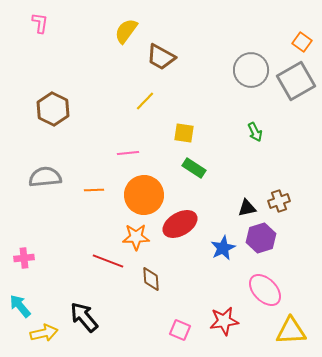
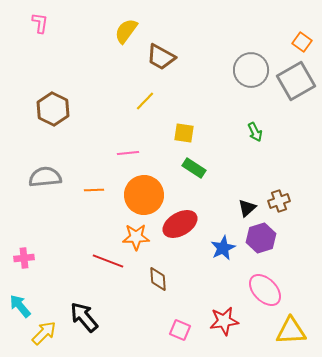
black triangle: rotated 30 degrees counterclockwise
brown diamond: moved 7 px right
yellow arrow: rotated 32 degrees counterclockwise
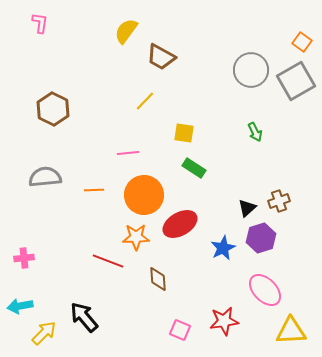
cyan arrow: rotated 60 degrees counterclockwise
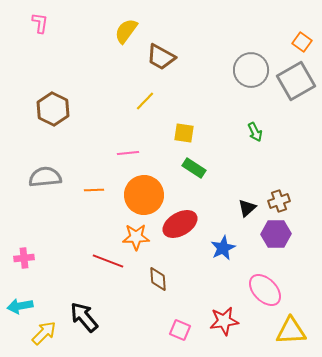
purple hexagon: moved 15 px right, 4 px up; rotated 16 degrees clockwise
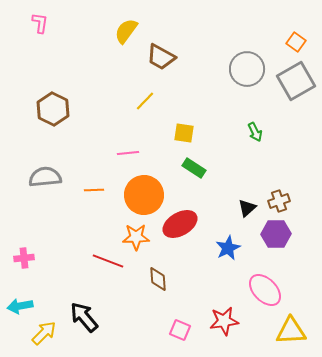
orange square: moved 6 px left
gray circle: moved 4 px left, 1 px up
blue star: moved 5 px right
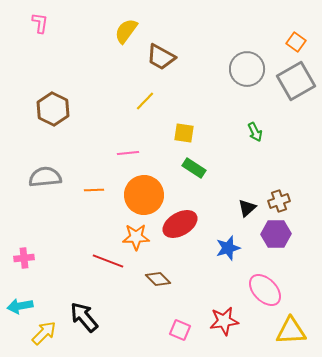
blue star: rotated 10 degrees clockwise
brown diamond: rotated 40 degrees counterclockwise
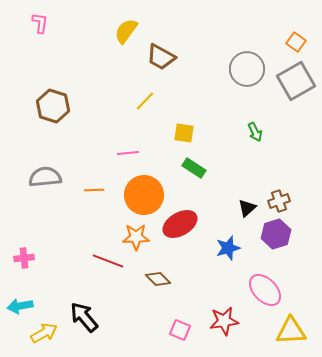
brown hexagon: moved 3 px up; rotated 8 degrees counterclockwise
purple hexagon: rotated 16 degrees counterclockwise
yellow arrow: rotated 16 degrees clockwise
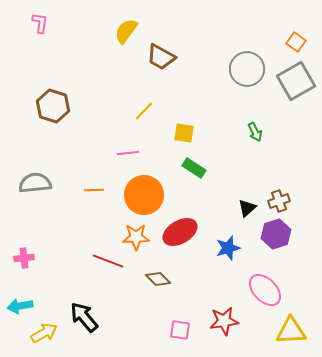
yellow line: moved 1 px left, 10 px down
gray semicircle: moved 10 px left, 6 px down
red ellipse: moved 8 px down
pink square: rotated 15 degrees counterclockwise
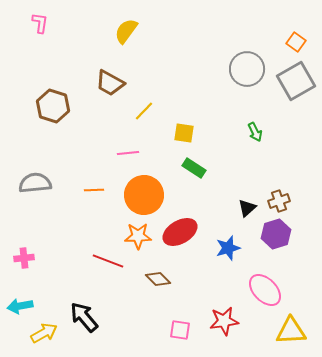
brown trapezoid: moved 51 px left, 26 px down
orange star: moved 2 px right, 1 px up
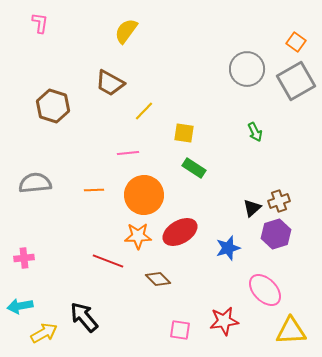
black triangle: moved 5 px right
